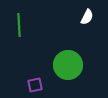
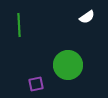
white semicircle: rotated 28 degrees clockwise
purple square: moved 1 px right, 1 px up
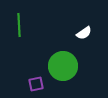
white semicircle: moved 3 px left, 16 px down
green circle: moved 5 px left, 1 px down
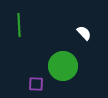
white semicircle: rotated 98 degrees counterclockwise
purple square: rotated 14 degrees clockwise
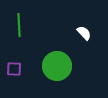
green circle: moved 6 px left
purple square: moved 22 px left, 15 px up
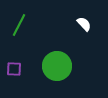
green line: rotated 30 degrees clockwise
white semicircle: moved 9 px up
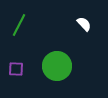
purple square: moved 2 px right
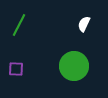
white semicircle: rotated 112 degrees counterclockwise
green circle: moved 17 px right
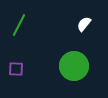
white semicircle: rotated 14 degrees clockwise
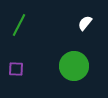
white semicircle: moved 1 px right, 1 px up
